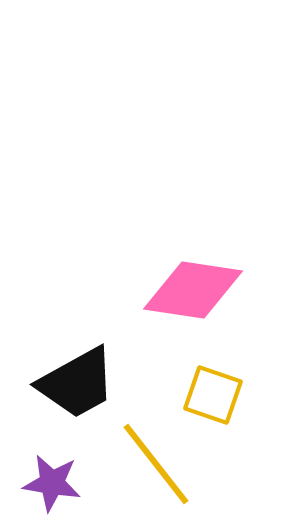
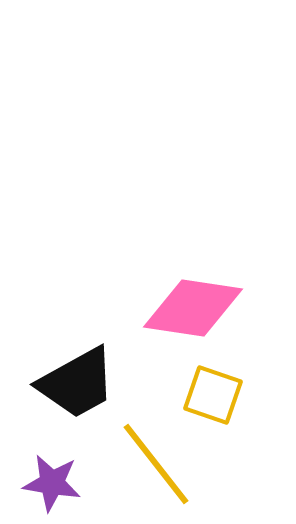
pink diamond: moved 18 px down
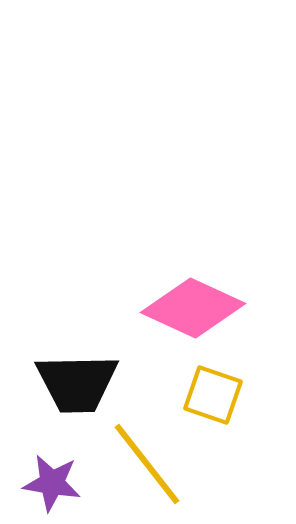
pink diamond: rotated 16 degrees clockwise
black trapezoid: rotated 28 degrees clockwise
yellow line: moved 9 px left
